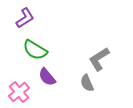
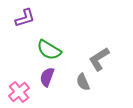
purple L-shape: rotated 15 degrees clockwise
green semicircle: moved 14 px right
purple semicircle: rotated 60 degrees clockwise
gray semicircle: moved 4 px left, 1 px up
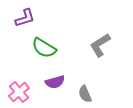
green semicircle: moved 5 px left, 2 px up
gray L-shape: moved 1 px right, 14 px up
purple semicircle: moved 8 px right, 5 px down; rotated 126 degrees counterclockwise
gray semicircle: moved 2 px right, 12 px down
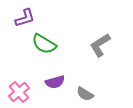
green semicircle: moved 4 px up
gray semicircle: rotated 36 degrees counterclockwise
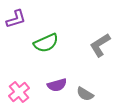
purple L-shape: moved 9 px left, 1 px down
green semicircle: moved 2 px right, 1 px up; rotated 55 degrees counterclockwise
purple semicircle: moved 2 px right, 3 px down
